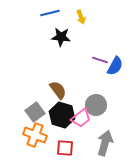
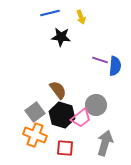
blue semicircle: rotated 24 degrees counterclockwise
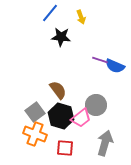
blue line: rotated 36 degrees counterclockwise
blue semicircle: rotated 108 degrees clockwise
black hexagon: moved 1 px left, 1 px down
orange cross: moved 1 px up
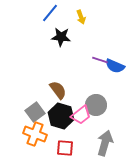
pink trapezoid: moved 3 px up
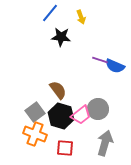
gray circle: moved 2 px right, 4 px down
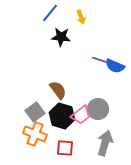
black hexagon: moved 1 px right
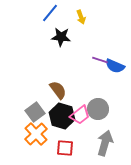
pink trapezoid: moved 1 px left
orange cross: moved 1 px right; rotated 25 degrees clockwise
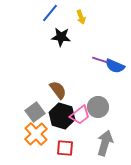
gray circle: moved 2 px up
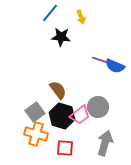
orange cross: rotated 30 degrees counterclockwise
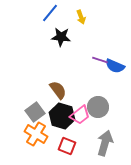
orange cross: rotated 15 degrees clockwise
red square: moved 2 px right, 2 px up; rotated 18 degrees clockwise
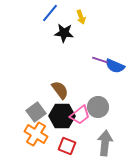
black star: moved 3 px right, 4 px up
brown semicircle: moved 2 px right
gray square: moved 1 px right
black hexagon: rotated 15 degrees counterclockwise
gray arrow: rotated 10 degrees counterclockwise
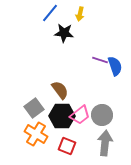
yellow arrow: moved 1 px left, 3 px up; rotated 32 degrees clockwise
blue semicircle: rotated 132 degrees counterclockwise
gray circle: moved 4 px right, 8 px down
gray square: moved 2 px left, 4 px up
